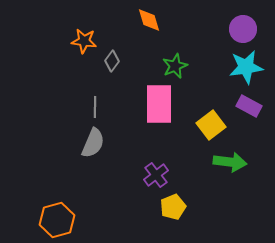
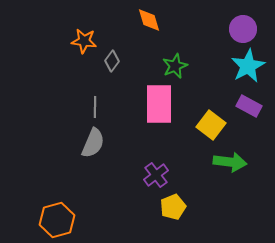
cyan star: moved 2 px right, 1 px up; rotated 20 degrees counterclockwise
yellow square: rotated 16 degrees counterclockwise
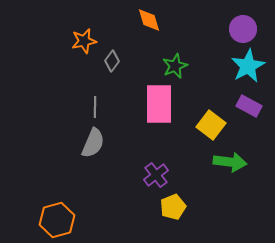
orange star: rotated 20 degrees counterclockwise
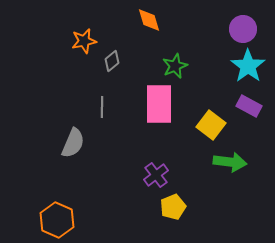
gray diamond: rotated 15 degrees clockwise
cyan star: rotated 8 degrees counterclockwise
gray line: moved 7 px right
gray semicircle: moved 20 px left
orange hexagon: rotated 20 degrees counterclockwise
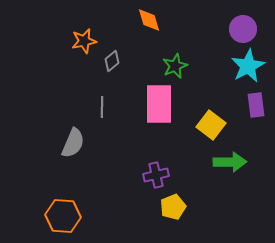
cyan star: rotated 8 degrees clockwise
purple rectangle: moved 7 px right, 1 px up; rotated 55 degrees clockwise
green arrow: rotated 8 degrees counterclockwise
purple cross: rotated 25 degrees clockwise
orange hexagon: moved 6 px right, 4 px up; rotated 20 degrees counterclockwise
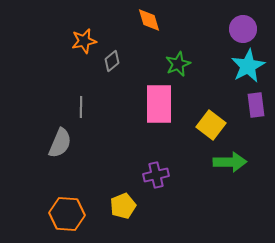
green star: moved 3 px right, 2 px up
gray line: moved 21 px left
gray semicircle: moved 13 px left
yellow pentagon: moved 50 px left, 1 px up
orange hexagon: moved 4 px right, 2 px up
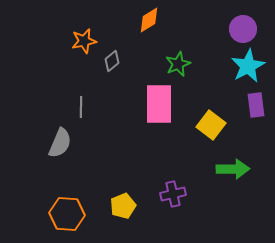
orange diamond: rotated 76 degrees clockwise
green arrow: moved 3 px right, 7 px down
purple cross: moved 17 px right, 19 px down
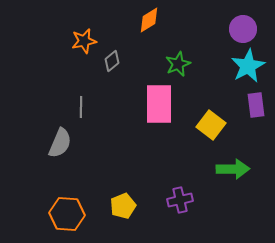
purple cross: moved 7 px right, 6 px down
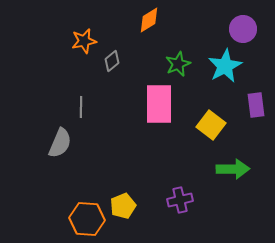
cyan star: moved 23 px left
orange hexagon: moved 20 px right, 5 px down
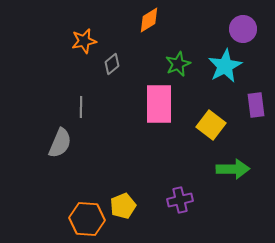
gray diamond: moved 3 px down
